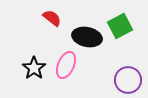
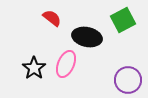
green square: moved 3 px right, 6 px up
pink ellipse: moved 1 px up
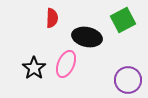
red semicircle: rotated 54 degrees clockwise
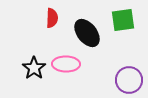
green square: rotated 20 degrees clockwise
black ellipse: moved 4 px up; rotated 40 degrees clockwise
pink ellipse: rotated 68 degrees clockwise
purple circle: moved 1 px right
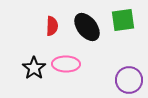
red semicircle: moved 8 px down
black ellipse: moved 6 px up
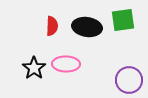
black ellipse: rotated 44 degrees counterclockwise
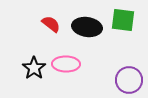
green square: rotated 15 degrees clockwise
red semicircle: moved 1 px left, 2 px up; rotated 54 degrees counterclockwise
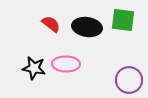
black star: rotated 25 degrees counterclockwise
